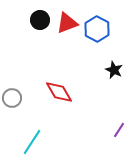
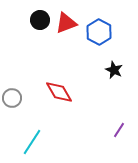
red triangle: moved 1 px left
blue hexagon: moved 2 px right, 3 px down
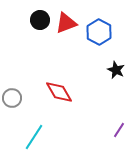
black star: moved 2 px right
cyan line: moved 2 px right, 5 px up
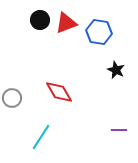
blue hexagon: rotated 20 degrees counterclockwise
purple line: rotated 56 degrees clockwise
cyan line: moved 7 px right
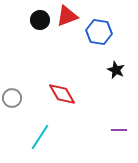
red triangle: moved 1 px right, 7 px up
red diamond: moved 3 px right, 2 px down
cyan line: moved 1 px left
